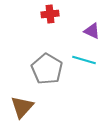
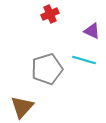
red cross: rotated 18 degrees counterclockwise
gray pentagon: rotated 24 degrees clockwise
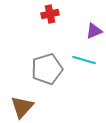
red cross: rotated 12 degrees clockwise
purple triangle: moved 2 px right; rotated 48 degrees counterclockwise
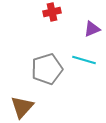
red cross: moved 2 px right, 2 px up
purple triangle: moved 2 px left, 2 px up
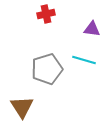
red cross: moved 6 px left, 2 px down
purple triangle: rotated 30 degrees clockwise
brown triangle: rotated 15 degrees counterclockwise
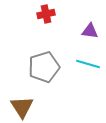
purple triangle: moved 2 px left, 2 px down
cyan line: moved 4 px right, 4 px down
gray pentagon: moved 3 px left, 2 px up
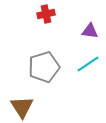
cyan line: rotated 50 degrees counterclockwise
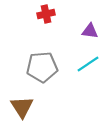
gray pentagon: moved 2 px left; rotated 12 degrees clockwise
